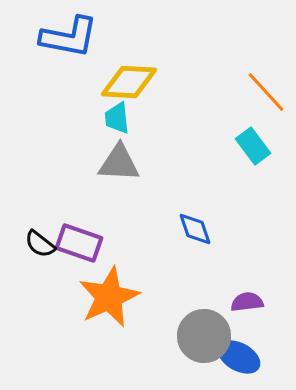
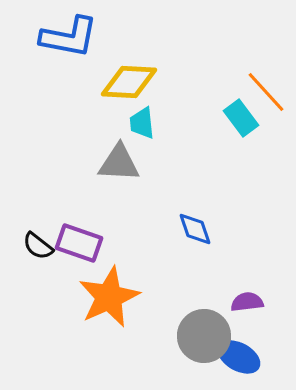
cyan trapezoid: moved 25 px right, 5 px down
cyan rectangle: moved 12 px left, 28 px up
black semicircle: moved 2 px left, 2 px down
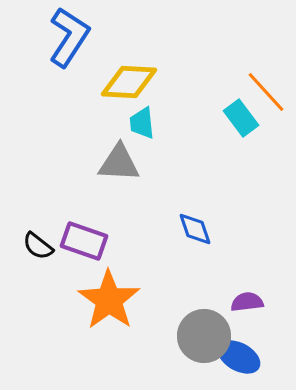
blue L-shape: rotated 68 degrees counterclockwise
purple rectangle: moved 5 px right, 2 px up
orange star: moved 3 px down; rotated 12 degrees counterclockwise
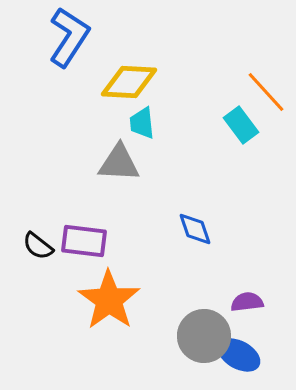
cyan rectangle: moved 7 px down
purple rectangle: rotated 12 degrees counterclockwise
blue ellipse: moved 2 px up
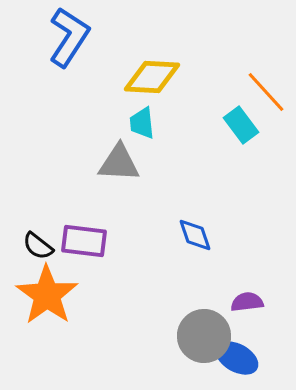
yellow diamond: moved 23 px right, 5 px up
blue diamond: moved 6 px down
orange star: moved 62 px left, 5 px up
blue ellipse: moved 2 px left, 3 px down
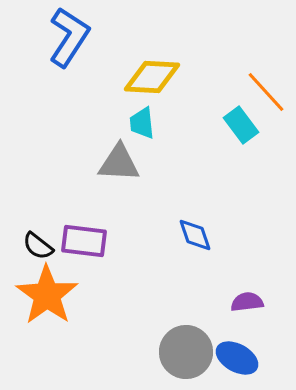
gray circle: moved 18 px left, 16 px down
